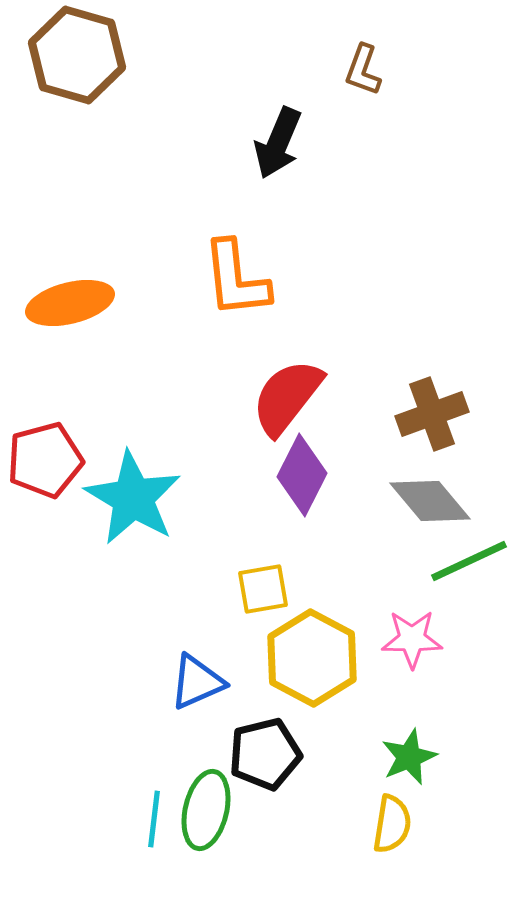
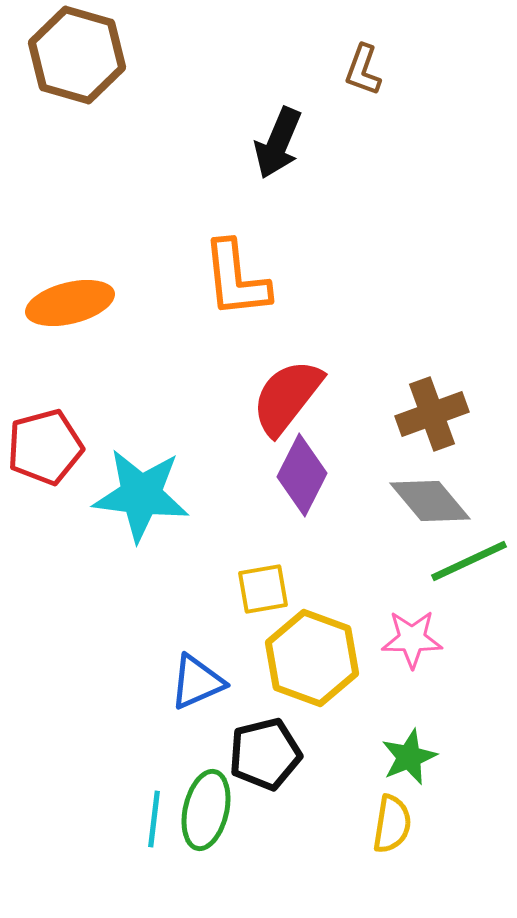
red pentagon: moved 13 px up
cyan star: moved 8 px right, 3 px up; rotated 24 degrees counterclockwise
yellow hexagon: rotated 8 degrees counterclockwise
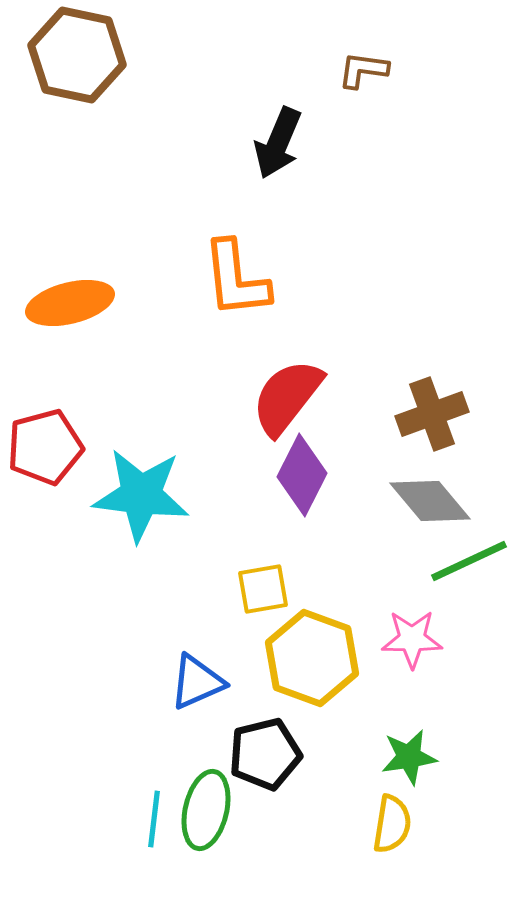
brown hexagon: rotated 4 degrees counterclockwise
brown L-shape: rotated 78 degrees clockwise
green star: rotated 14 degrees clockwise
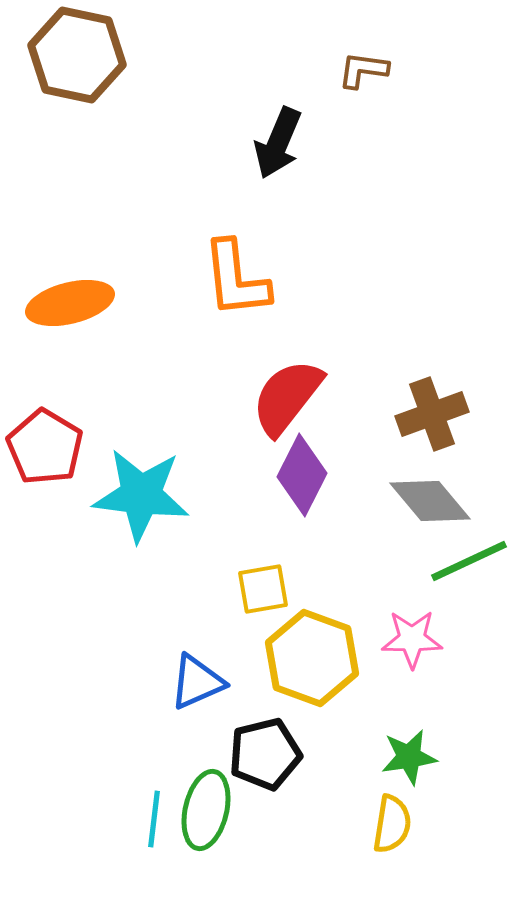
red pentagon: rotated 26 degrees counterclockwise
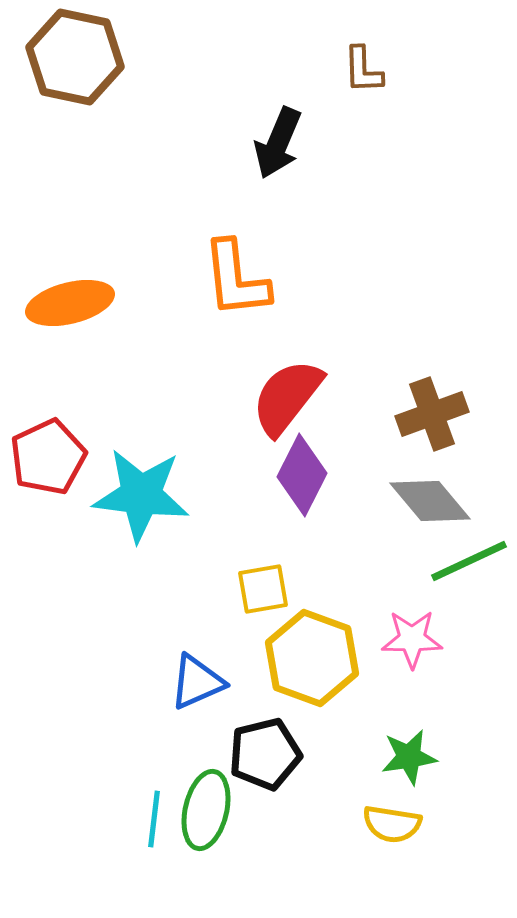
brown hexagon: moved 2 px left, 2 px down
brown L-shape: rotated 100 degrees counterclockwise
red pentagon: moved 3 px right, 10 px down; rotated 16 degrees clockwise
yellow semicircle: rotated 90 degrees clockwise
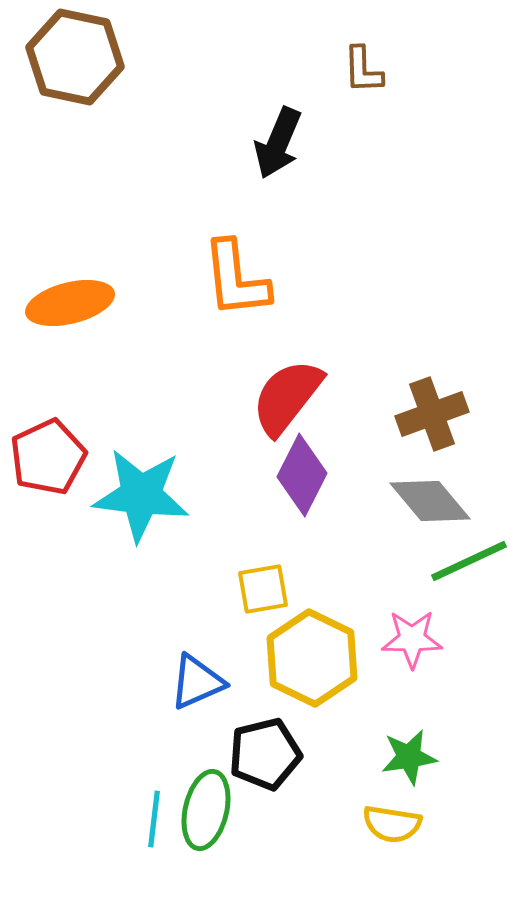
yellow hexagon: rotated 6 degrees clockwise
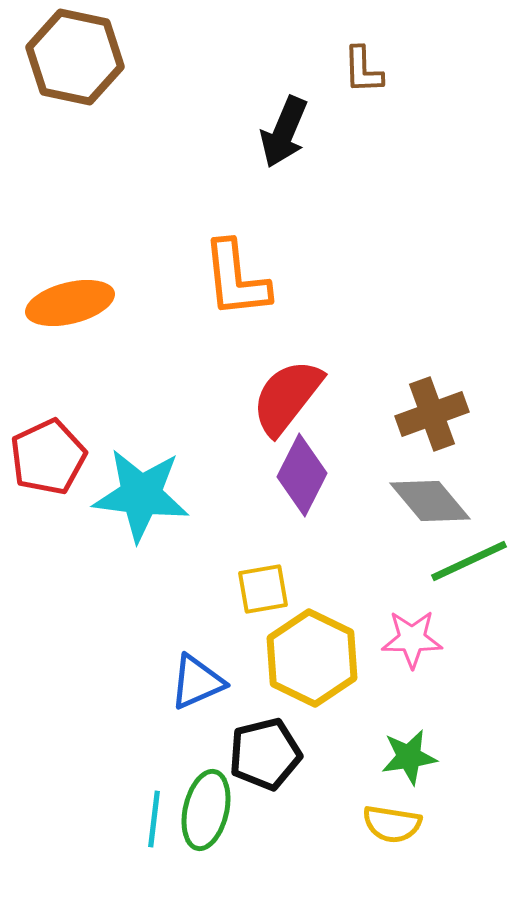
black arrow: moved 6 px right, 11 px up
